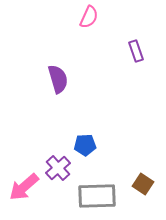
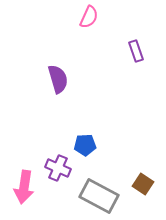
purple cross: rotated 25 degrees counterclockwise
pink arrow: rotated 40 degrees counterclockwise
gray rectangle: moved 2 px right; rotated 30 degrees clockwise
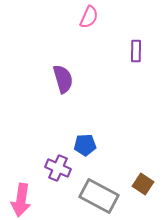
purple rectangle: rotated 20 degrees clockwise
purple semicircle: moved 5 px right
pink arrow: moved 3 px left, 13 px down
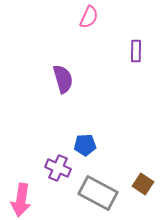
gray rectangle: moved 1 px left, 3 px up
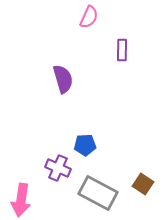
purple rectangle: moved 14 px left, 1 px up
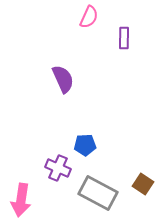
purple rectangle: moved 2 px right, 12 px up
purple semicircle: rotated 8 degrees counterclockwise
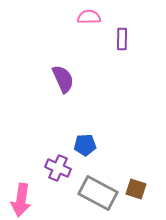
pink semicircle: rotated 115 degrees counterclockwise
purple rectangle: moved 2 px left, 1 px down
brown square: moved 7 px left, 5 px down; rotated 15 degrees counterclockwise
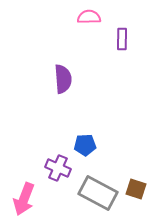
purple semicircle: rotated 20 degrees clockwise
pink arrow: moved 3 px right, 1 px up; rotated 12 degrees clockwise
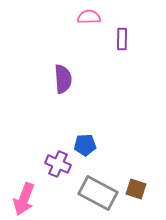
purple cross: moved 4 px up
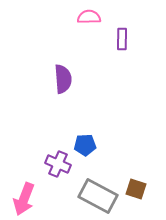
gray rectangle: moved 3 px down
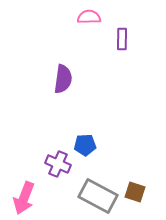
purple semicircle: rotated 12 degrees clockwise
brown square: moved 1 px left, 3 px down
pink arrow: moved 1 px up
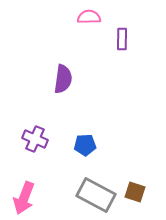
purple cross: moved 23 px left, 25 px up
gray rectangle: moved 2 px left, 1 px up
